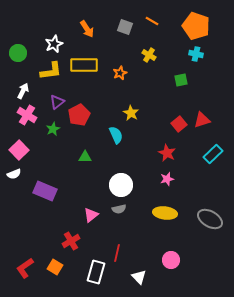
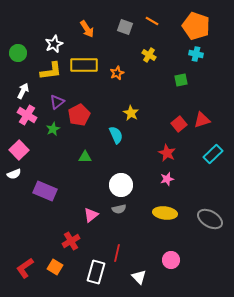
orange star: moved 3 px left
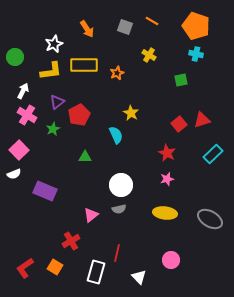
green circle: moved 3 px left, 4 px down
